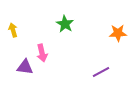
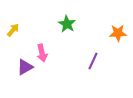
green star: moved 2 px right
yellow arrow: rotated 56 degrees clockwise
purple triangle: rotated 36 degrees counterclockwise
purple line: moved 8 px left, 11 px up; rotated 36 degrees counterclockwise
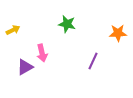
green star: rotated 18 degrees counterclockwise
yellow arrow: rotated 24 degrees clockwise
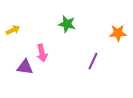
purple triangle: rotated 36 degrees clockwise
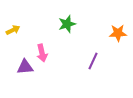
green star: rotated 30 degrees counterclockwise
purple triangle: rotated 12 degrees counterclockwise
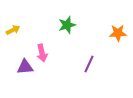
green star: moved 1 px down
purple line: moved 4 px left, 3 px down
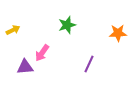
pink arrow: rotated 48 degrees clockwise
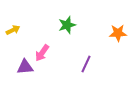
purple line: moved 3 px left
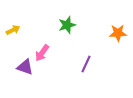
purple triangle: rotated 24 degrees clockwise
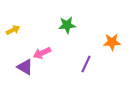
green star: rotated 12 degrees clockwise
orange star: moved 6 px left, 9 px down
pink arrow: rotated 30 degrees clockwise
purple triangle: rotated 12 degrees clockwise
